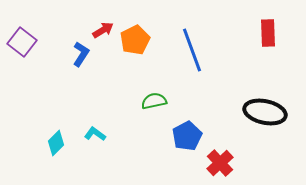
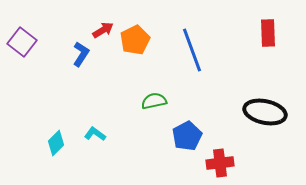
red cross: rotated 36 degrees clockwise
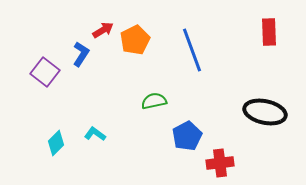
red rectangle: moved 1 px right, 1 px up
purple square: moved 23 px right, 30 px down
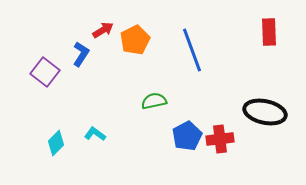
red cross: moved 24 px up
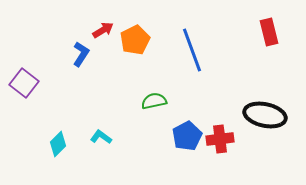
red rectangle: rotated 12 degrees counterclockwise
purple square: moved 21 px left, 11 px down
black ellipse: moved 3 px down
cyan L-shape: moved 6 px right, 3 px down
cyan diamond: moved 2 px right, 1 px down
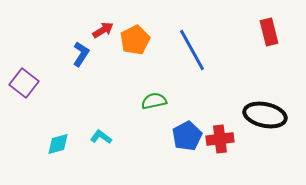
blue line: rotated 9 degrees counterclockwise
cyan diamond: rotated 30 degrees clockwise
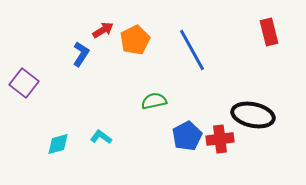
black ellipse: moved 12 px left
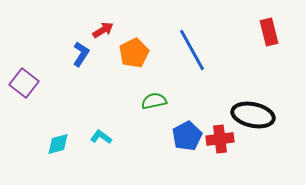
orange pentagon: moved 1 px left, 13 px down
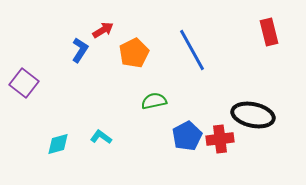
blue L-shape: moved 1 px left, 4 px up
